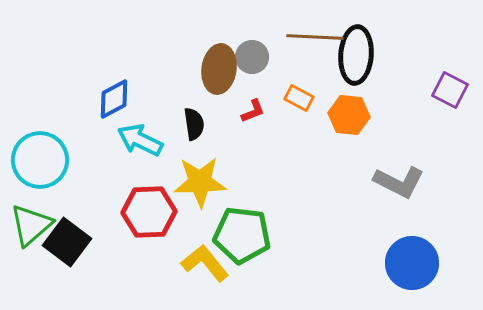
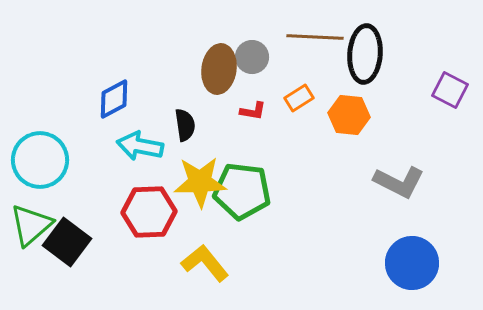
black ellipse: moved 9 px right, 1 px up
orange rectangle: rotated 60 degrees counterclockwise
red L-shape: rotated 32 degrees clockwise
black semicircle: moved 9 px left, 1 px down
cyan arrow: moved 6 px down; rotated 15 degrees counterclockwise
green pentagon: moved 44 px up
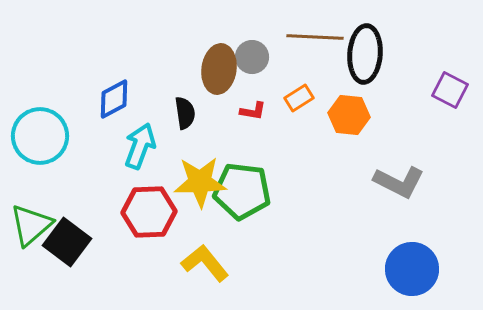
black semicircle: moved 12 px up
cyan arrow: rotated 99 degrees clockwise
cyan circle: moved 24 px up
blue circle: moved 6 px down
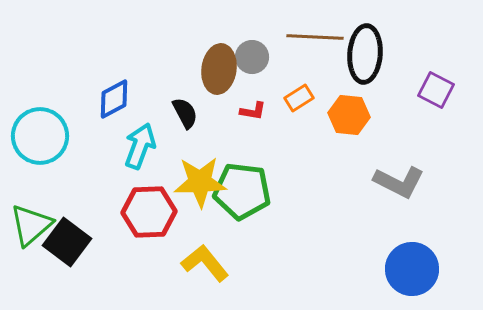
purple square: moved 14 px left
black semicircle: rotated 20 degrees counterclockwise
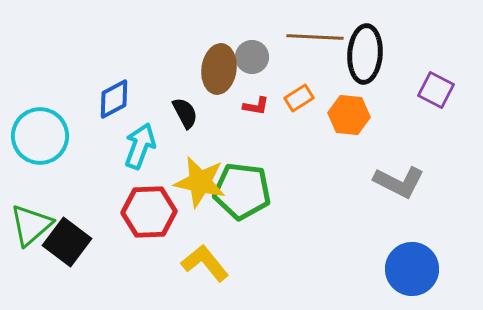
red L-shape: moved 3 px right, 5 px up
yellow star: rotated 14 degrees clockwise
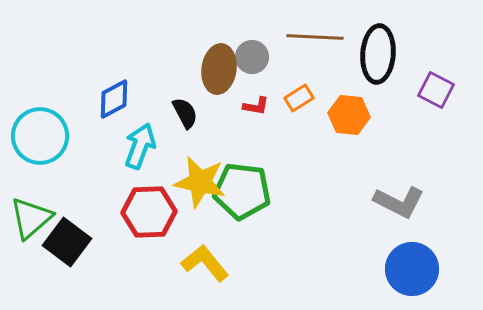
black ellipse: moved 13 px right
gray L-shape: moved 20 px down
green triangle: moved 7 px up
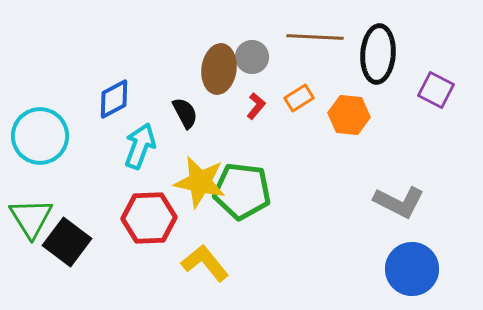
red L-shape: rotated 60 degrees counterclockwise
red hexagon: moved 6 px down
green triangle: rotated 21 degrees counterclockwise
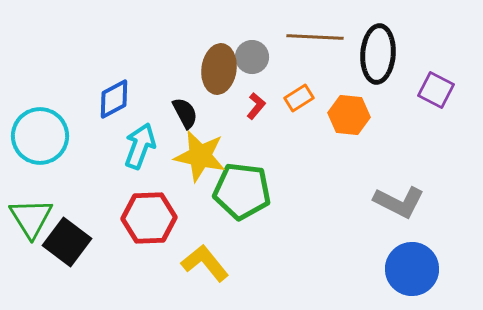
yellow star: moved 26 px up
